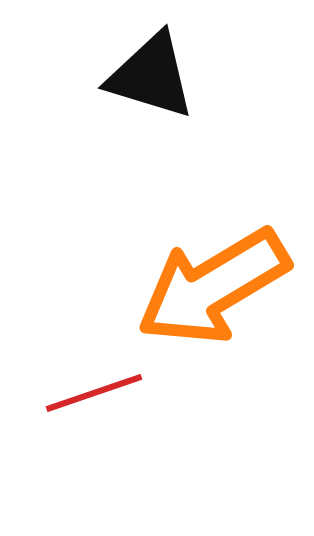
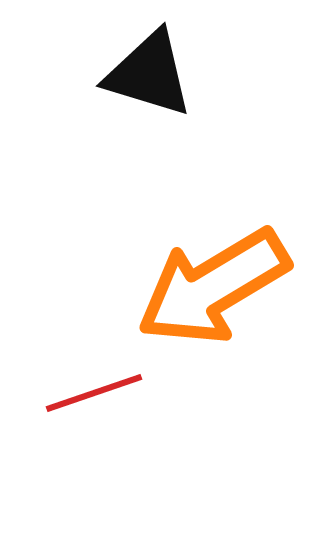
black triangle: moved 2 px left, 2 px up
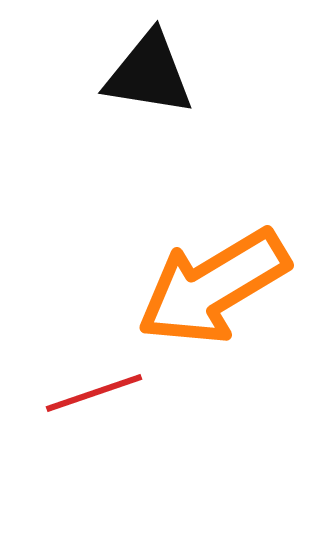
black triangle: rotated 8 degrees counterclockwise
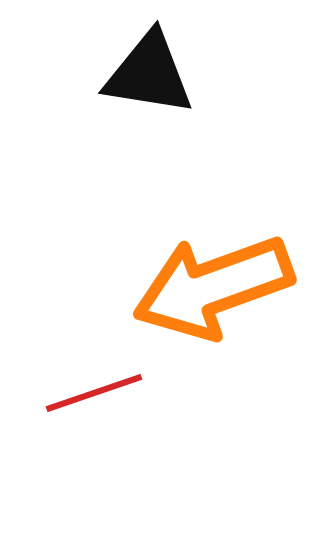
orange arrow: rotated 11 degrees clockwise
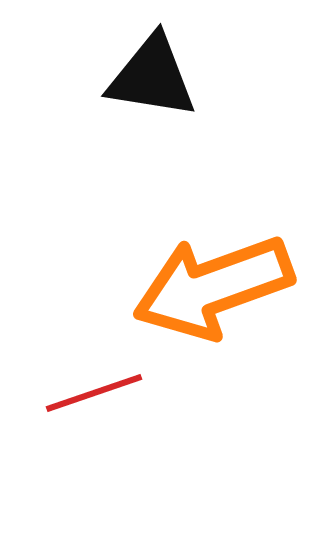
black triangle: moved 3 px right, 3 px down
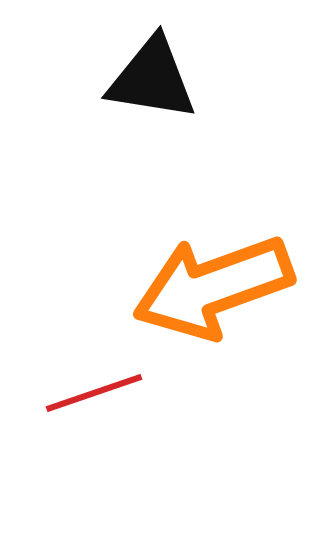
black triangle: moved 2 px down
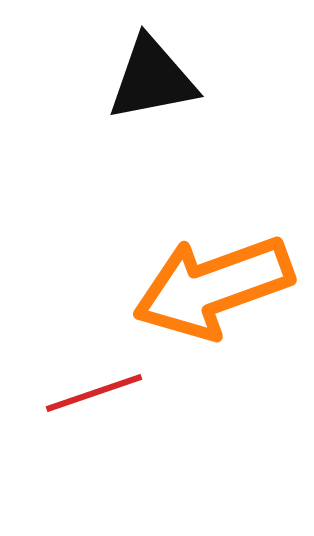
black triangle: rotated 20 degrees counterclockwise
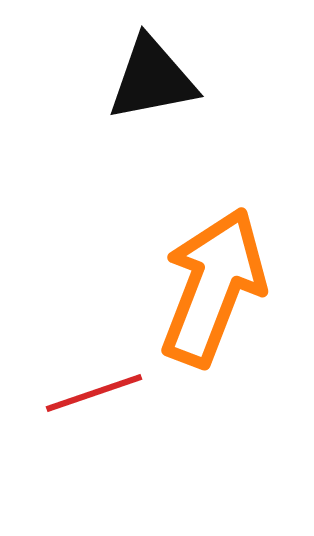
orange arrow: rotated 131 degrees clockwise
